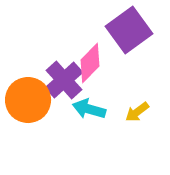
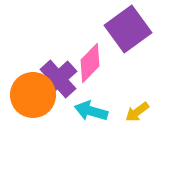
purple square: moved 1 px left, 1 px up
purple cross: moved 6 px left, 1 px up
orange circle: moved 5 px right, 5 px up
cyan arrow: moved 2 px right, 2 px down
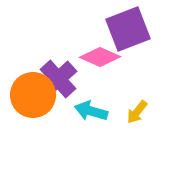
purple square: rotated 15 degrees clockwise
pink diamond: moved 10 px right, 6 px up; rotated 69 degrees clockwise
yellow arrow: rotated 15 degrees counterclockwise
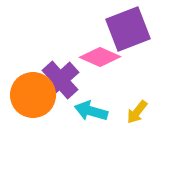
purple cross: moved 2 px right, 1 px down
